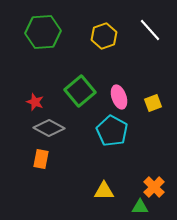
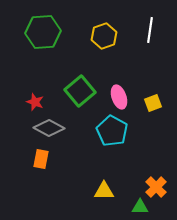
white line: rotated 50 degrees clockwise
orange cross: moved 2 px right
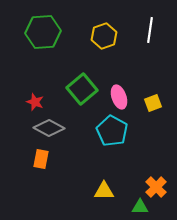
green square: moved 2 px right, 2 px up
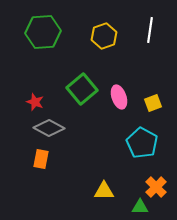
cyan pentagon: moved 30 px right, 12 px down
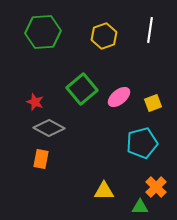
pink ellipse: rotated 70 degrees clockwise
cyan pentagon: rotated 28 degrees clockwise
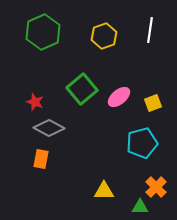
green hexagon: rotated 20 degrees counterclockwise
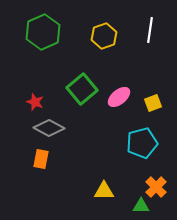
green triangle: moved 1 px right, 1 px up
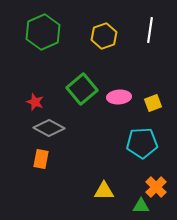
pink ellipse: rotated 35 degrees clockwise
cyan pentagon: rotated 12 degrees clockwise
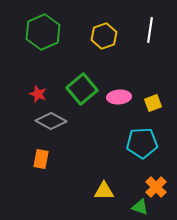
red star: moved 3 px right, 8 px up
gray diamond: moved 2 px right, 7 px up
green triangle: moved 1 px left, 1 px down; rotated 18 degrees clockwise
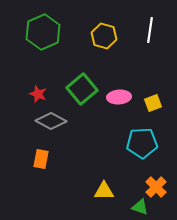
yellow hexagon: rotated 25 degrees counterclockwise
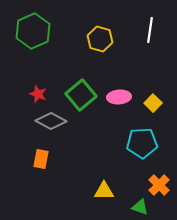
green hexagon: moved 10 px left, 1 px up
yellow hexagon: moved 4 px left, 3 px down
green square: moved 1 px left, 6 px down
yellow square: rotated 24 degrees counterclockwise
orange cross: moved 3 px right, 2 px up
